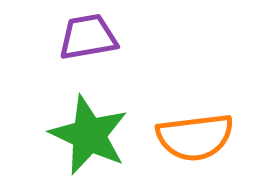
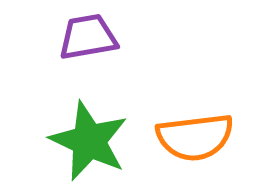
green star: moved 6 px down
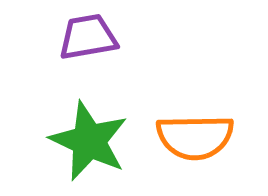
orange semicircle: rotated 6 degrees clockwise
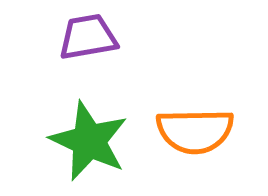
orange semicircle: moved 6 px up
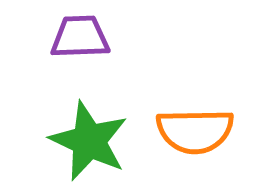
purple trapezoid: moved 8 px left; rotated 8 degrees clockwise
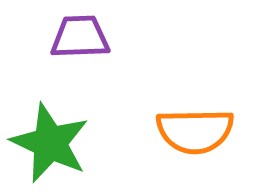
green star: moved 39 px left, 2 px down
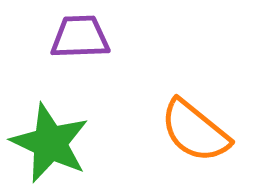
orange semicircle: rotated 40 degrees clockwise
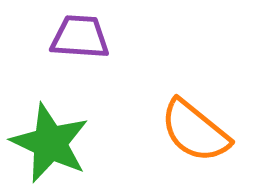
purple trapezoid: rotated 6 degrees clockwise
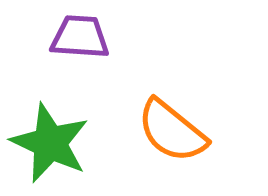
orange semicircle: moved 23 px left
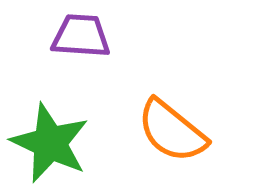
purple trapezoid: moved 1 px right, 1 px up
